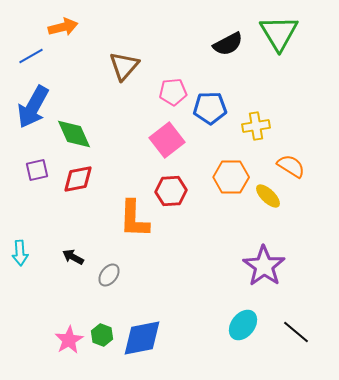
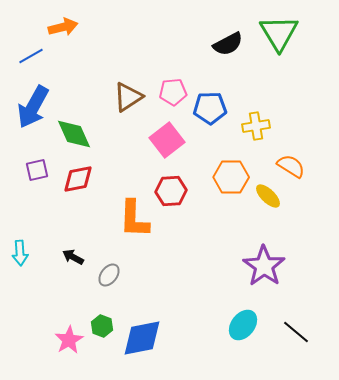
brown triangle: moved 4 px right, 31 px down; rotated 16 degrees clockwise
green hexagon: moved 9 px up
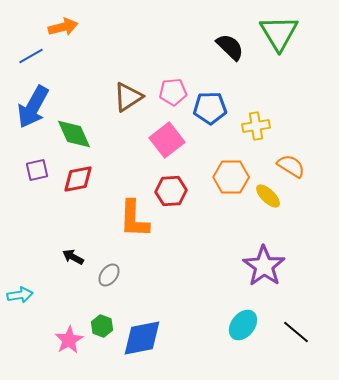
black semicircle: moved 2 px right, 3 px down; rotated 108 degrees counterclockwise
cyan arrow: moved 42 px down; rotated 95 degrees counterclockwise
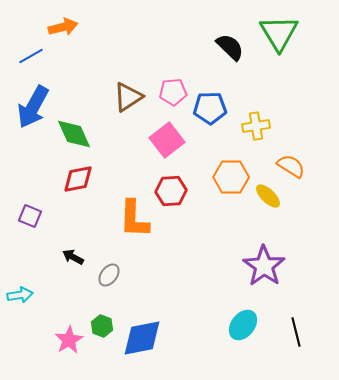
purple square: moved 7 px left, 46 px down; rotated 35 degrees clockwise
black line: rotated 36 degrees clockwise
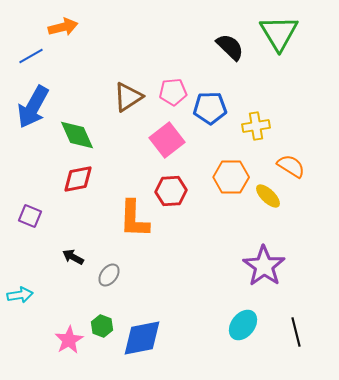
green diamond: moved 3 px right, 1 px down
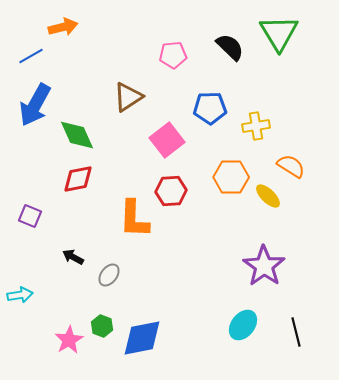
pink pentagon: moved 37 px up
blue arrow: moved 2 px right, 2 px up
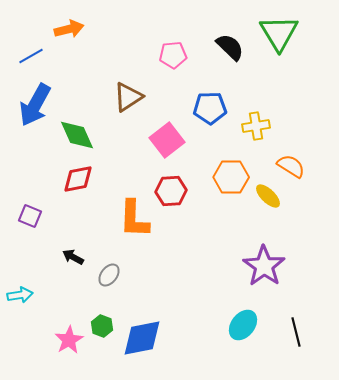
orange arrow: moved 6 px right, 2 px down
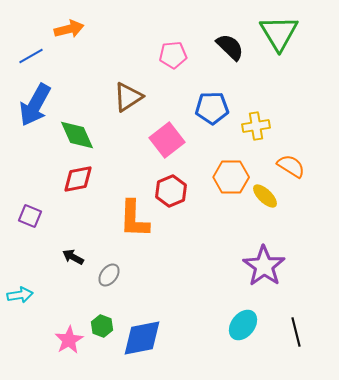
blue pentagon: moved 2 px right
red hexagon: rotated 20 degrees counterclockwise
yellow ellipse: moved 3 px left
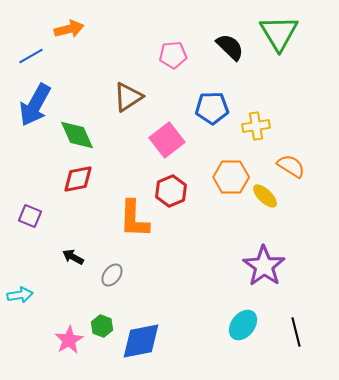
gray ellipse: moved 3 px right
blue diamond: moved 1 px left, 3 px down
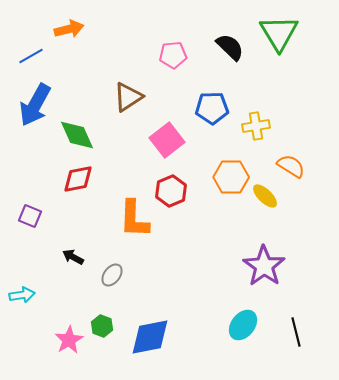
cyan arrow: moved 2 px right
blue diamond: moved 9 px right, 4 px up
